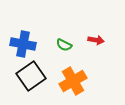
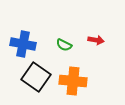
black square: moved 5 px right, 1 px down; rotated 20 degrees counterclockwise
orange cross: rotated 36 degrees clockwise
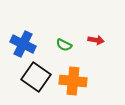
blue cross: rotated 15 degrees clockwise
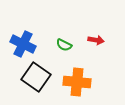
orange cross: moved 4 px right, 1 px down
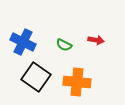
blue cross: moved 2 px up
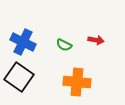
black square: moved 17 px left
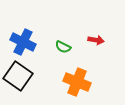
green semicircle: moved 1 px left, 2 px down
black square: moved 1 px left, 1 px up
orange cross: rotated 16 degrees clockwise
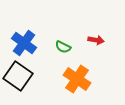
blue cross: moved 1 px right, 1 px down; rotated 10 degrees clockwise
orange cross: moved 3 px up; rotated 12 degrees clockwise
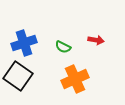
blue cross: rotated 35 degrees clockwise
orange cross: moved 2 px left; rotated 32 degrees clockwise
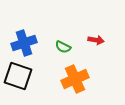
black square: rotated 16 degrees counterclockwise
